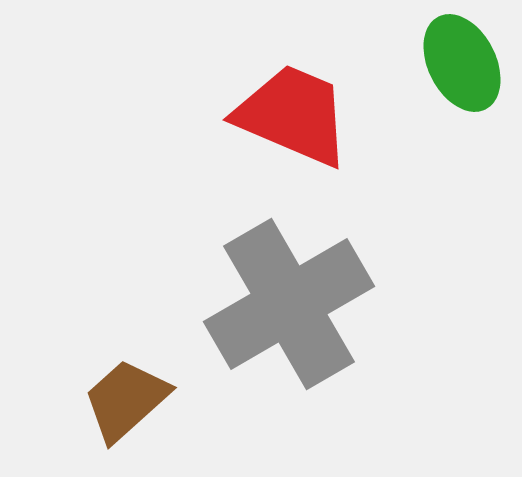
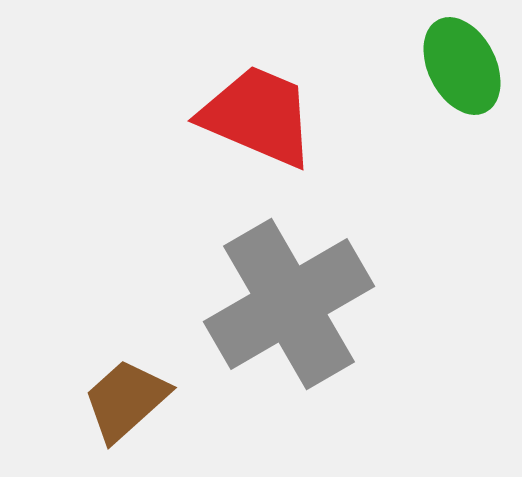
green ellipse: moved 3 px down
red trapezoid: moved 35 px left, 1 px down
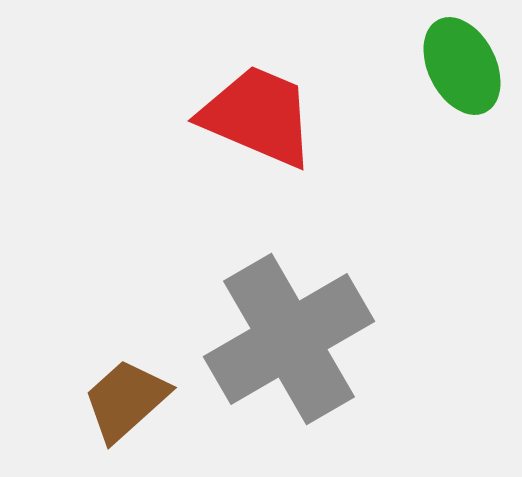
gray cross: moved 35 px down
